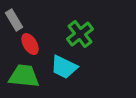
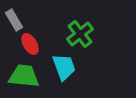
cyan trapezoid: rotated 136 degrees counterclockwise
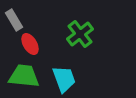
cyan trapezoid: moved 12 px down
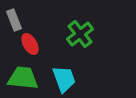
gray rectangle: rotated 10 degrees clockwise
green trapezoid: moved 1 px left, 2 px down
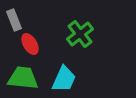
cyan trapezoid: rotated 44 degrees clockwise
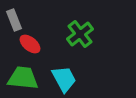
red ellipse: rotated 20 degrees counterclockwise
cyan trapezoid: rotated 52 degrees counterclockwise
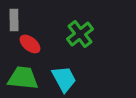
gray rectangle: rotated 20 degrees clockwise
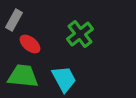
gray rectangle: rotated 30 degrees clockwise
green trapezoid: moved 2 px up
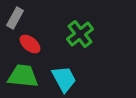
gray rectangle: moved 1 px right, 2 px up
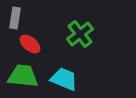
gray rectangle: rotated 20 degrees counterclockwise
cyan trapezoid: rotated 40 degrees counterclockwise
